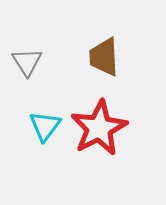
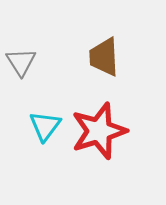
gray triangle: moved 6 px left
red star: moved 3 px down; rotated 10 degrees clockwise
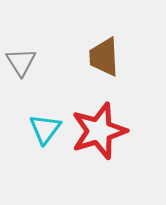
cyan triangle: moved 3 px down
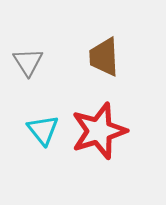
gray triangle: moved 7 px right
cyan triangle: moved 2 px left, 1 px down; rotated 16 degrees counterclockwise
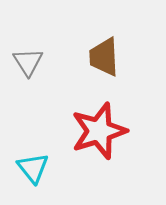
cyan triangle: moved 10 px left, 38 px down
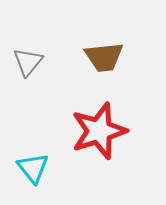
brown trapezoid: rotated 93 degrees counterclockwise
gray triangle: rotated 12 degrees clockwise
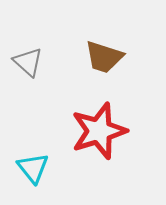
brown trapezoid: rotated 24 degrees clockwise
gray triangle: rotated 28 degrees counterclockwise
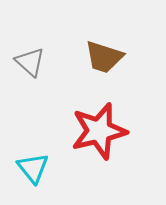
gray triangle: moved 2 px right
red star: rotated 4 degrees clockwise
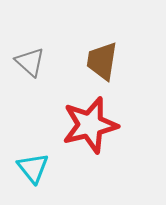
brown trapezoid: moved 2 px left, 4 px down; rotated 81 degrees clockwise
red star: moved 9 px left, 6 px up
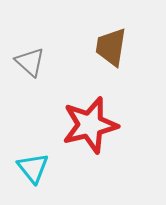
brown trapezoid: moved 9 px right, 14 px up
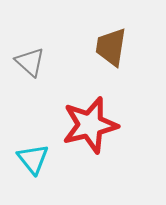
cyan triangle: moved 9 px up
